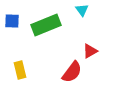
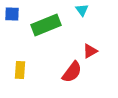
blue square: moved 7 px up
yellow rectangle: rotated 18 degrees clockwise
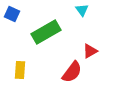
blue square: rotated 21 degrees clockwise
green rectangle: moved 7 px down; rotated 8 degrees counterclockwise
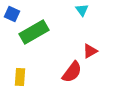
green rectangle: moved 12 px left
yellow rectangle: moved 7 px down
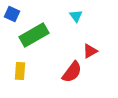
cyan triangle: moved 6 px left, 6 px down
green rectangle: moved 3 px down
yellow rectangle: moved 6 px up
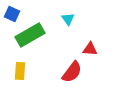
cyan triangle: moved 8 px left, 3 px down
green rectangle: moved 4 px left
red triangle: moved 2 px up; rotated 35 degrees clockwise
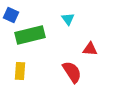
blue square: moved 1 px left, 1 px down
green rectangle: rotated 16 degrees clockwise
red semicircle: rotated 70 degrees counterclockwise
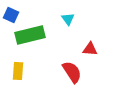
yellow rectangle: moved 2 px left
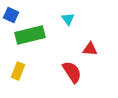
yellow rectangle: rotated 18 degrees clockwise
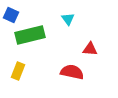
red semicircle: rotated 45 degrees counterclockwise
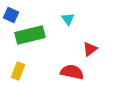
red triangle: rotated 42 degrees counterclockwise
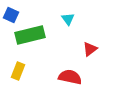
red semicircle: moved 2 px left, 5 px down
